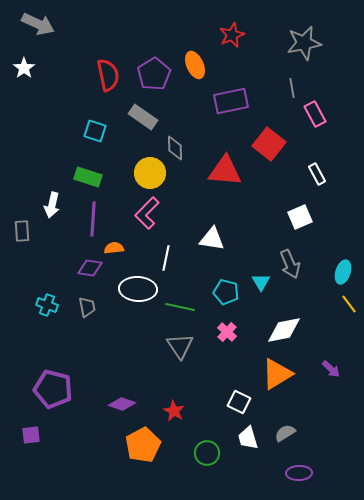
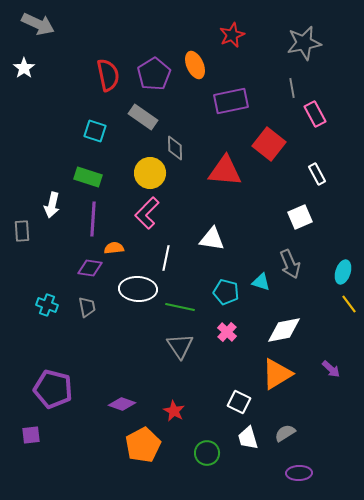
cyan triangle at (261, 282): rotated 42 degrees counterclockwise
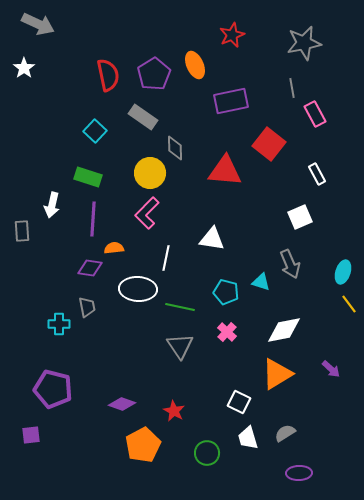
cyan square at (95, 131): rotated 25 degrees clockwise
cyan cross at (47, 305): moved 12 px right, 19 px down; rotated 20 degrees counterclockwise
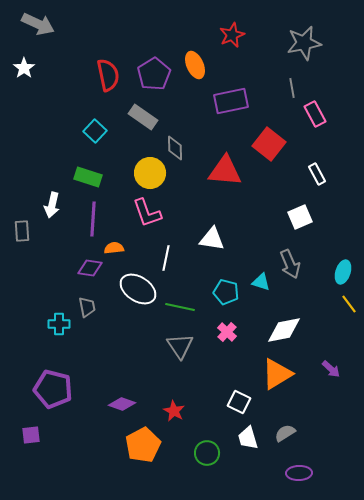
pink L-shape at (147, 213): rotated 64 degrees counterclockwise
white ellipse at (138, 289): rotated 30 degrees clockwise
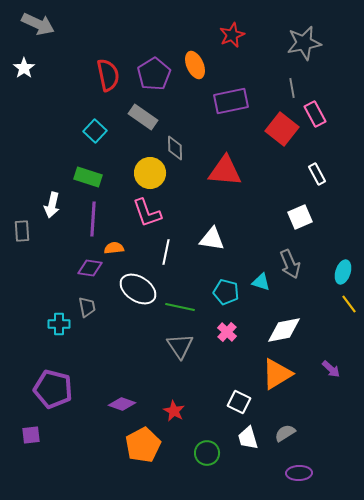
red square at (269, 144): moved 13 px right, 15 px up
white line at (166, 258): moved 6 px up
